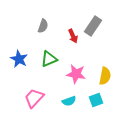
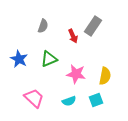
pink trapezoid: rotated 90 degrees clockwise
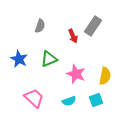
gray semicircle: moved 3 px left
pink star: rotated 12 degrees clockwise
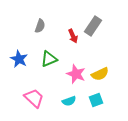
yellow semicircle: moved 5 px left, 2 px up; rotated 54 degrees clockwise
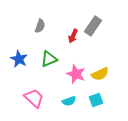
red arrow: rotated 48 degrees clockwise
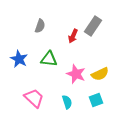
green triangle: rotated 30 degrees clockwise
cyan semicircle: moved 2 px left, 1 px down; rotated 88 degrees counterclockwise
